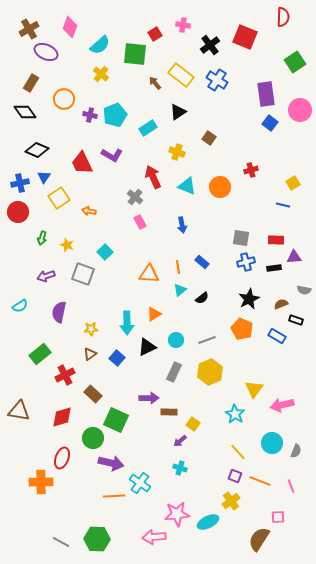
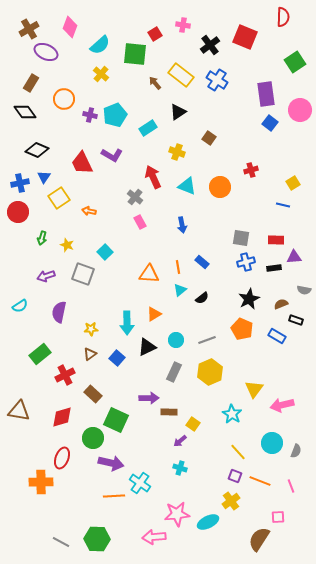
cyan star at (235, 414): moved 3 px left
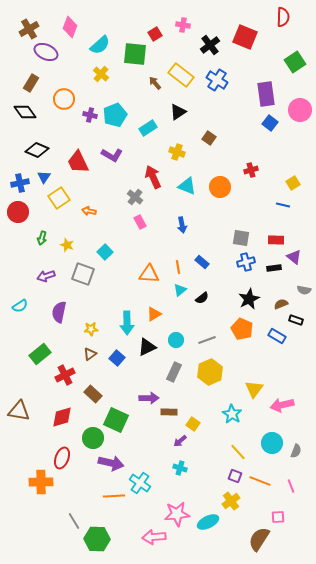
red trapezoid at (82, 163): moved 4 px left, 1 px up
purple triangle at (294, 257): rotated 42 degrees clockwise
gray line at (61, 542): moved 13 px right, 21 px up; rotated 30 degrees clockwise
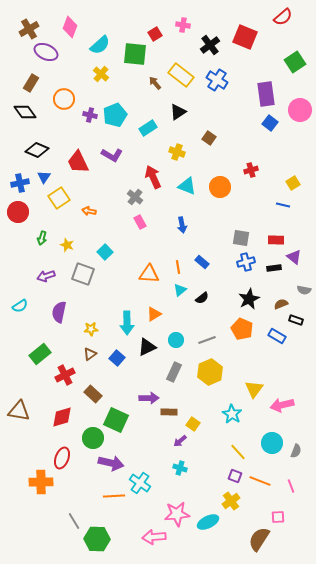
red semicircle at (283, 17): rotated 48 degrees clockwise
